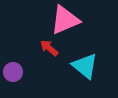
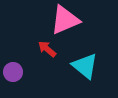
red arrow: moved 2 px left, 1 px down
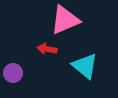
red arrow: rotated 30 degrees counterclockwise
purple circle: moved 1 px down
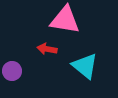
pink triangle: rotated 32 degrees clockwise
purple circle: moved 1 px left, 2 px up
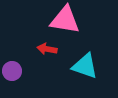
cyan triangle: rotated 20 degrees counterclockwise
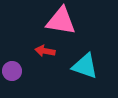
pink triangle: moved 4 px left, 1 px down
red arrow: moved 2 px left, 2 px down
